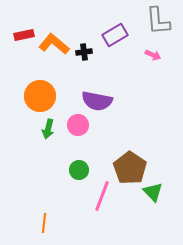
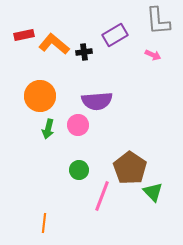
purple semicircle: rotated 16 degrees counterclockwise
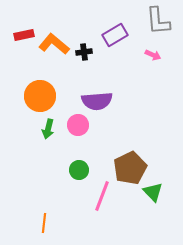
brown pentagon: rotated 12 degrees clockwise
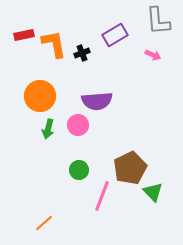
orange L-shape: rotated 40 degrees clockwise
black cross: moved 2 px left, 1 px down; rotated 14 degrees counterclockwise
orange line: rotated 42 degrees clockwise
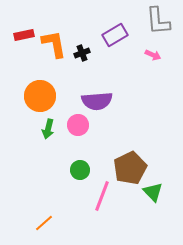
green circle: moved 1 px right
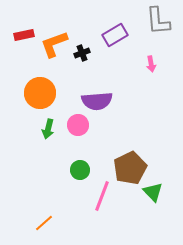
orange L-shape: rotated 100 degrees counterclockwise
pink arrow: moved 2 px left, 9 px down; rotated 56 degrees clockwise
orange circle: moved 3 px up
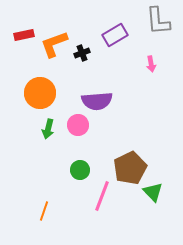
orange line: moved 12 px up; rotated 30 degrees counterclockwise
